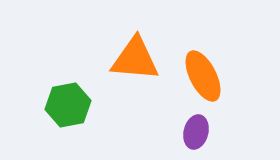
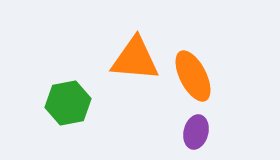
orange ellipse: moved 10 px left
green hexagon: moved 2 px up
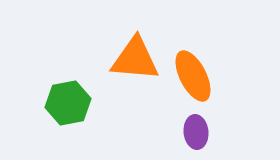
purple ellipse: rotated 20 degrees counterclockwise
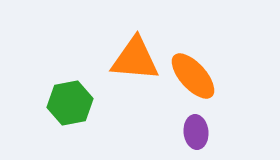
orange ellipse: rotated 15 degrees counterclockwise
green hexagon: moved 2 px right
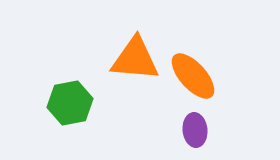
purple ellipse: moved 1 px left, 2 px up
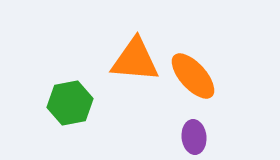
orange triangle: moved 1 px down
purple ellipse: moved 1 px left, 7 px down
